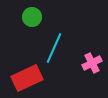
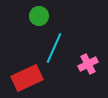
green circle: moved 7 px right, 1 px up
pink cross: moved 4 px left, 1 px down
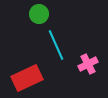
green circle: moved 2 px up
cyan line: moved 2 px right, 3 px up; rotated 48 degrees counterclockwise
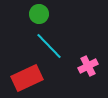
cyan line: moved 7 px left, 1 px down; rotated 20 degrees counterclockwise
pink cross: moved 2 px down
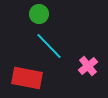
pink cross: rotated 12 degrees counterclockwise
red rectangle: rotated 36 degrees clockwise
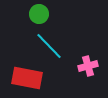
pink cross: rotated 24 degrees clockwise
